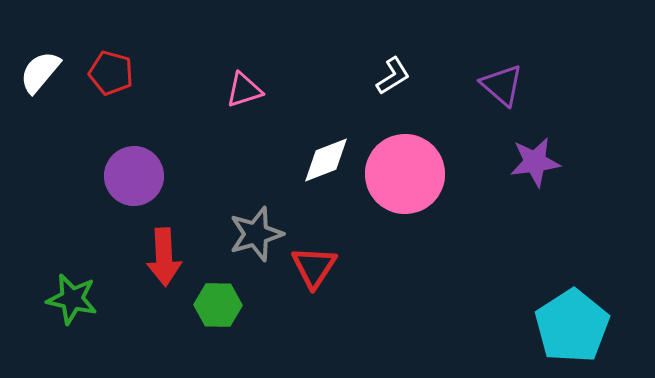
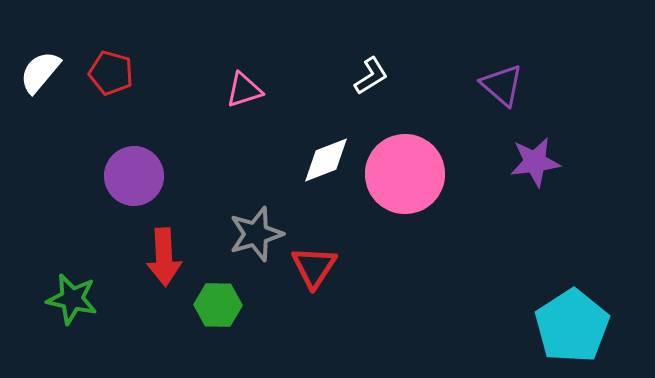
white L-shape: moved 22 px left
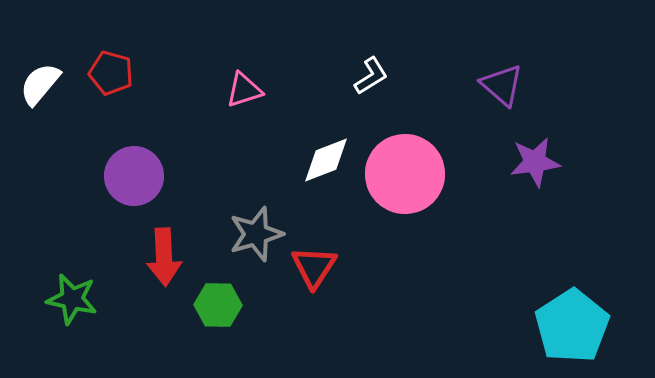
white semicircle: moved 12 px down
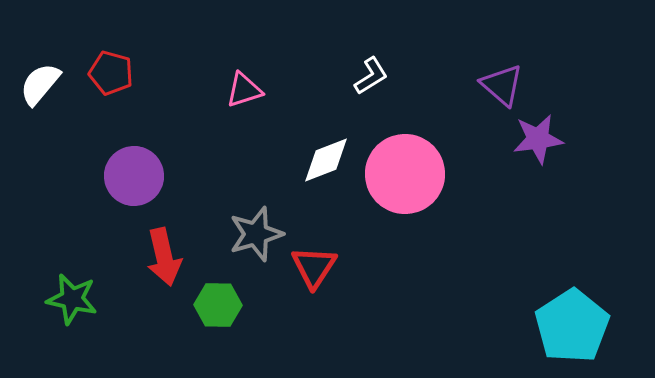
purple star: moved 3 px right, 23 px up
red arrow: rotated 10 degrees counterclockwise
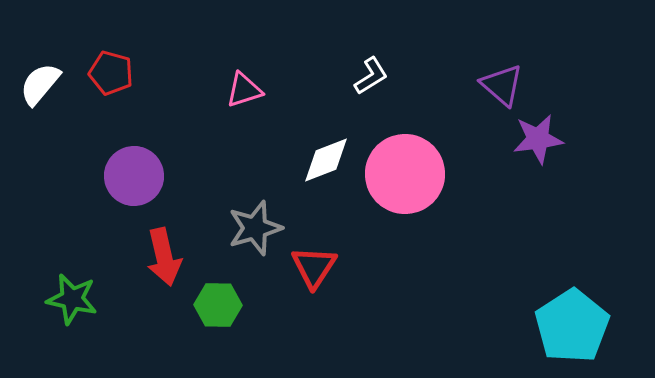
gray star: moved 1 px left, 6 px up
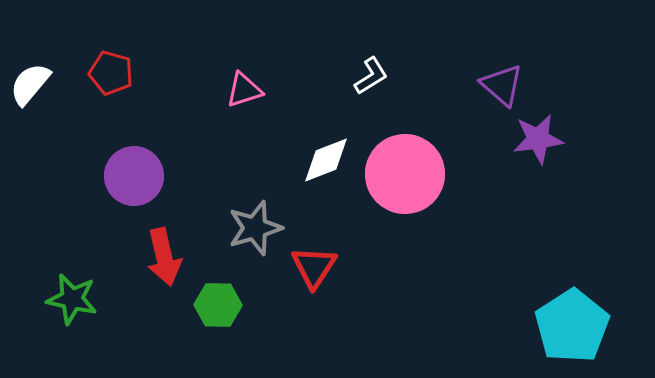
white semicircle: moved 10 px left
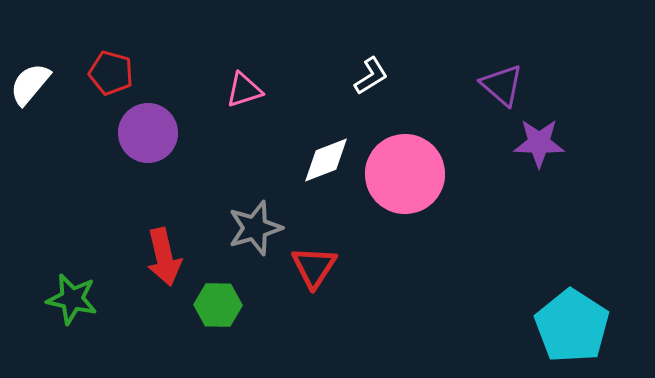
purple star: moved 1 px right, 4 px down; rotated 9 degrees clockwise
purple circle: moved 14 px right, 43 px up
cyan pentagon: rotated 6 degrees counterclockwise
